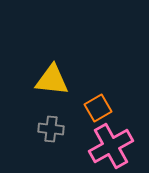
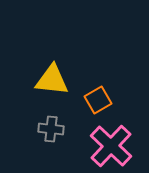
orange square: moved 8 px up
pink cross: rotated 18 degrees counterclockwise
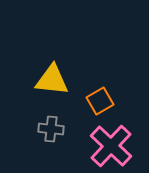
orange square: moved 2 px right, 1 px down
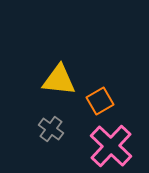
yellow triangle: moved 7 px right
gray cross: rotated 30 degrees clockwise
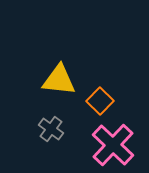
orange square: rotated 16 degrees counterclockwise
pink cross: moved 2 px right, 1 px up
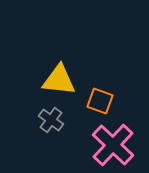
orange square: rotated 24 degrees counterclockwise
gray cross: moved 9 px up
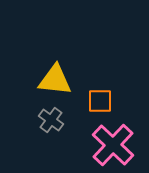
yellow triangle: moved 4 px left
orange square: rotated 20 degrees counterclockwise
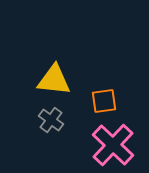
yellow triangle: moved 1 px left
orange square: moved 4 px right; rotated 8 degrees counterclockwise
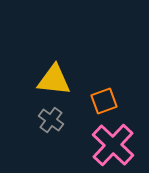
orange square: rotated 12 degrees counterclockwise
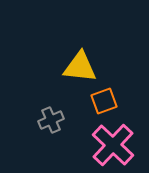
yellow triangle: moved 26 px right, 13 px up
gray cross: rotated 30 degrees clockwise
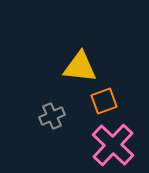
gray cross: moved 1 px right, 4 px up
